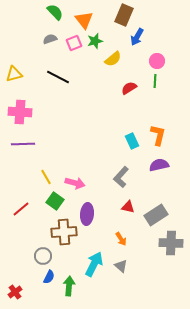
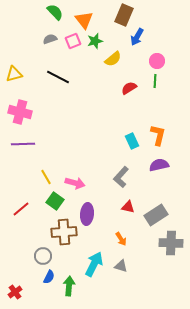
pink square: moved 1 px left, 2 px up
pink cross: rotated 10 degrees clockwise
gray triangle: rotated 24 degrees counterclockwise
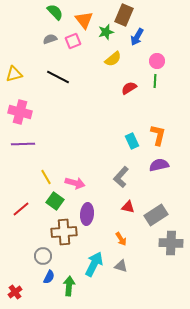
green star: moved 11 px right, 9 px up
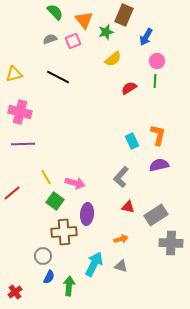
blue arrow: moved 9 px right
red line: moved 9 px left, 16 px up
orange arrow: rotated 72 degrees counterclockwise
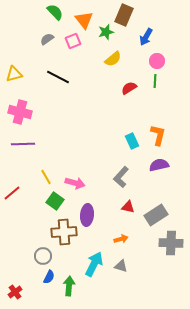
gray semicircle: moved 3 px left; rotated 16 degrees counterclockwise
purple ellipse: moved 1 px down
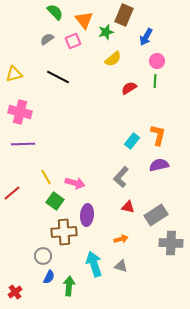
cyan rectangle: rotated 63 degrees clockwise
cyan arrow: rotated 45 degrees counterclockwise
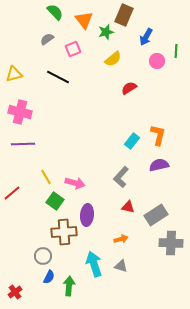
pink square: moved 8 px down
green line: moved 21 px right, 30 px up
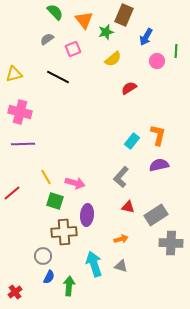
green square: rotated 18 degrees counterclockwise
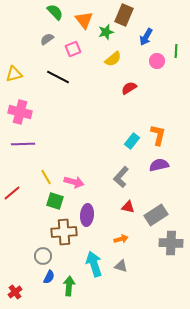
pink arrow: moved 1 px left, 1 px up
